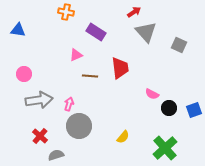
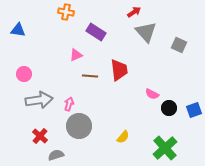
red trapezoid: moved 1 px left, 2 px down
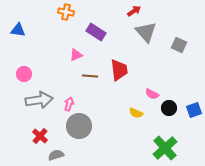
red arrow: moved 1 px up
yellow semicircle: moved 13 px right, 24 px up; rotated 72 degrees clockwise
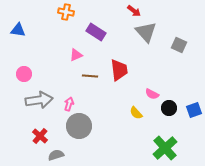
red arrow: rotated 72 degrees clockwise
yellow semicircle: rotated 24 degrees clockwise
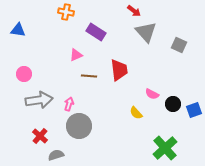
brown line: moved 1 px left
black circle: moved 4 px right, 4 px up
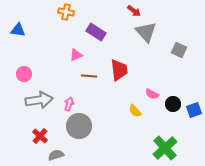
gray square: moved 5 px down
yellow semicircle: moved 1 px left, 2 px up
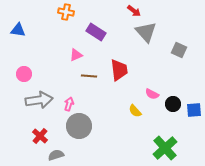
blue square: rotated 14 degrees clockwise
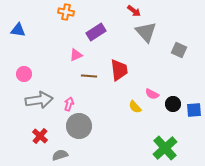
purple rectangle: rotated 66 degrees counterclockwise
yellow semicircle: moved 4 px up
gray semicircle: moved 4 px right
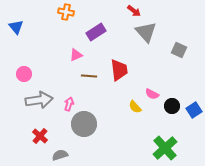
blue triangle: moved 2 px left, 3 px up; rotated 42 degrees clockwise
black circle: moved 1 px left, 2 px down
blue square: rotated 28 degrees counterclockwise
gray circle: moved 5 px right, 2 px up
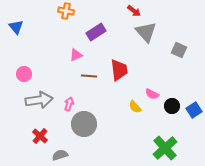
orange cross: moved 1 px up
